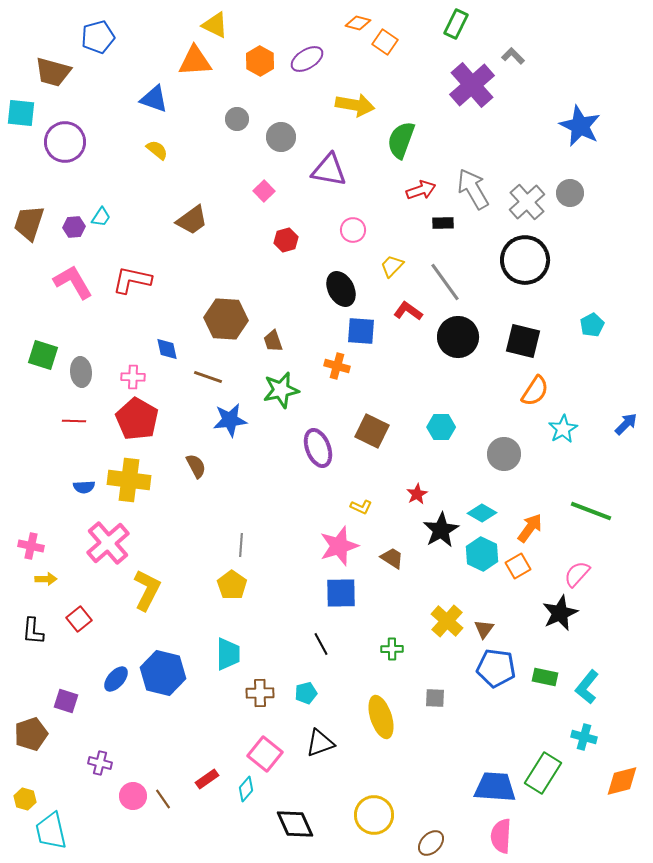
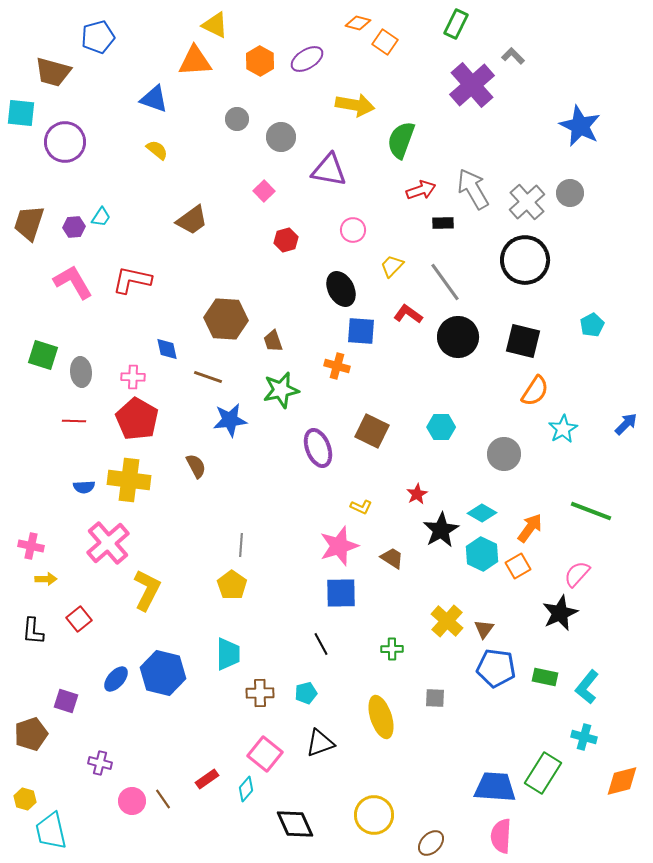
red L-shape at (408, 311): moved 3 px down
pink circle at (133, 796): moved 1 px left, 5 px down
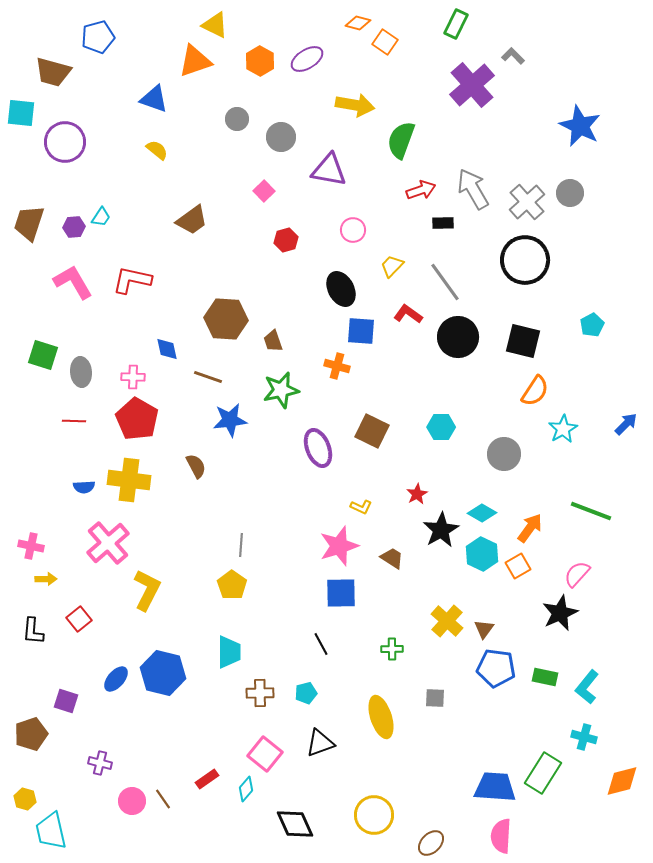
orange triangle at (195, 61): rotated 15 degrees counterclockwise
cyan trapezoid at (228, 654): moved 1 px right, 2 px up
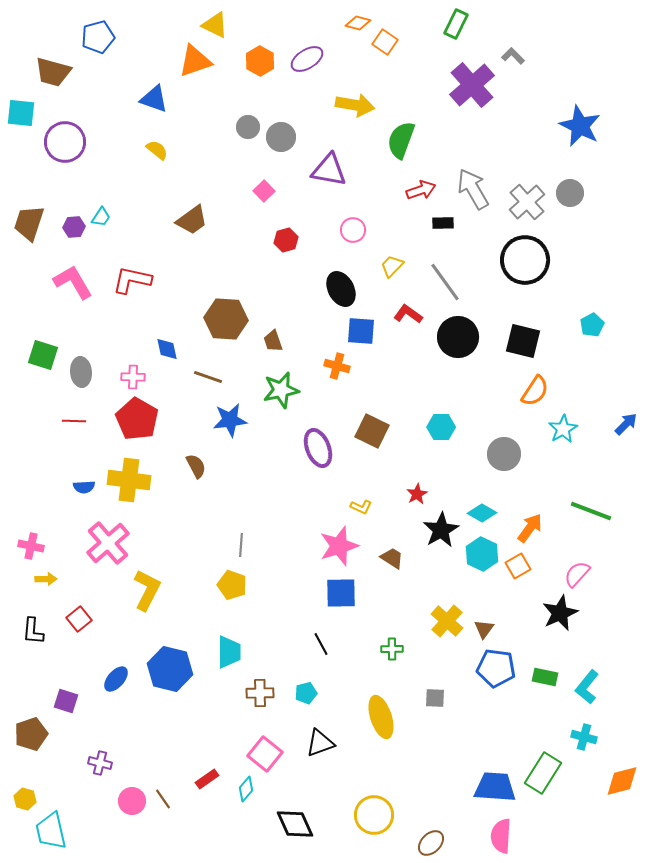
gray circle at (237, 119): moved 11 px right, 8 px down
yellow pentagon at (232, 585): rotated 16 degrees counterclockwise
blue hexagon at (163, 673): moved 7 px right, 4 px up
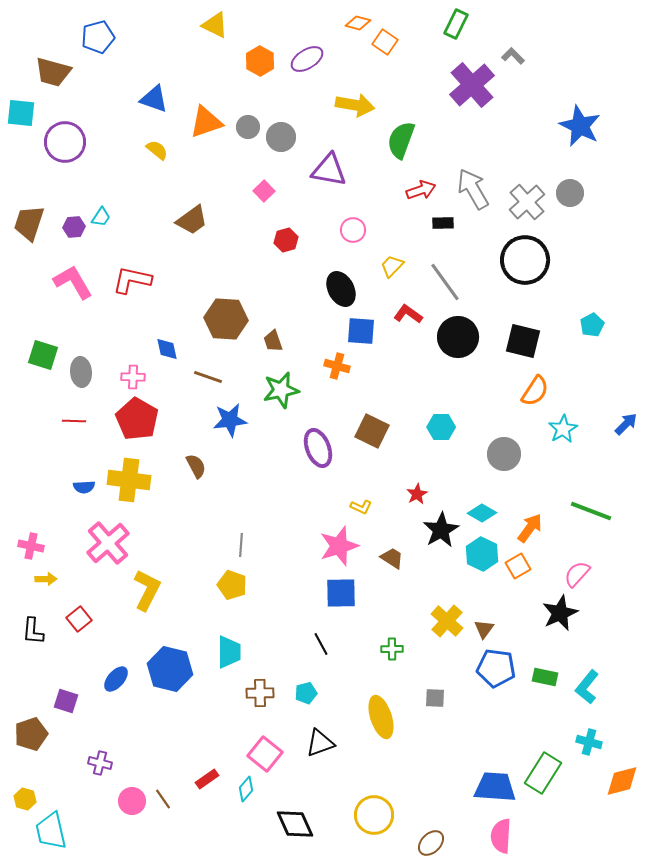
orange triangle at (195, 61): moved 11 px right, 61 px down
cyan cross at (584, 737): moved 5 px right, 5 px down
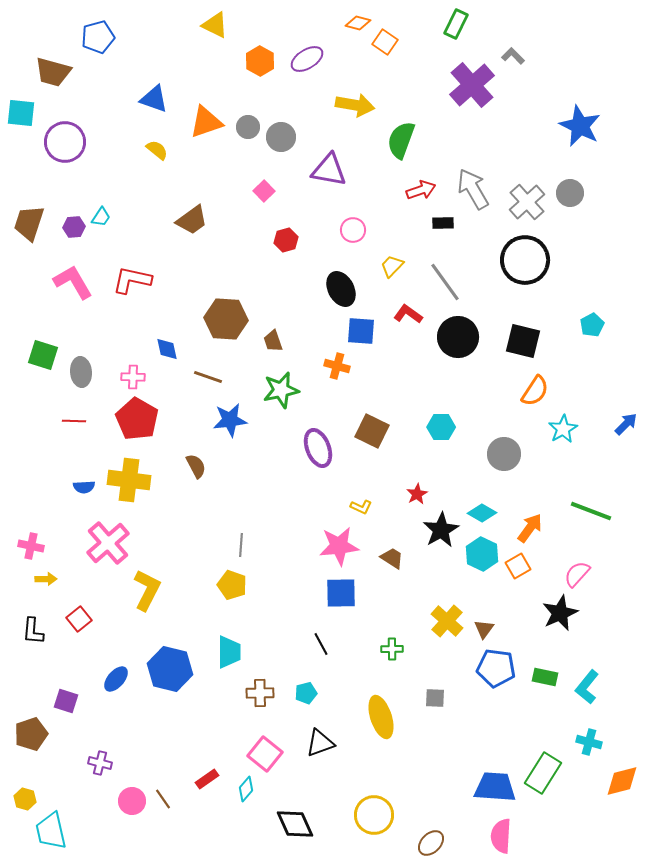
pink star at (339, 546): rotated 12 degrees clockwise
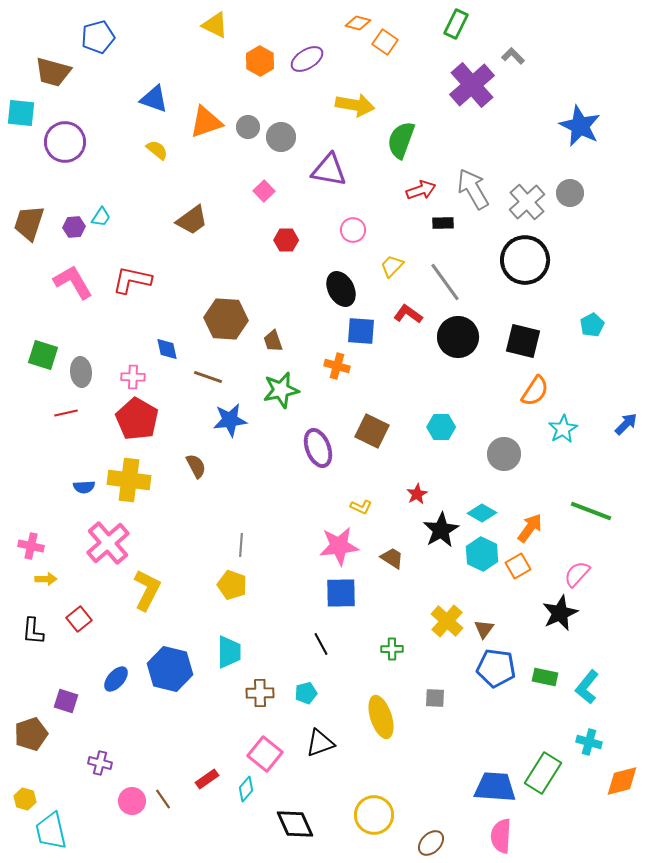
red hexagon at (286, 240): rotated 15 degrees clockwise
red line at (74, 421): moved 8 px left, 8 px up; rotated 15 degrees counterclockwise
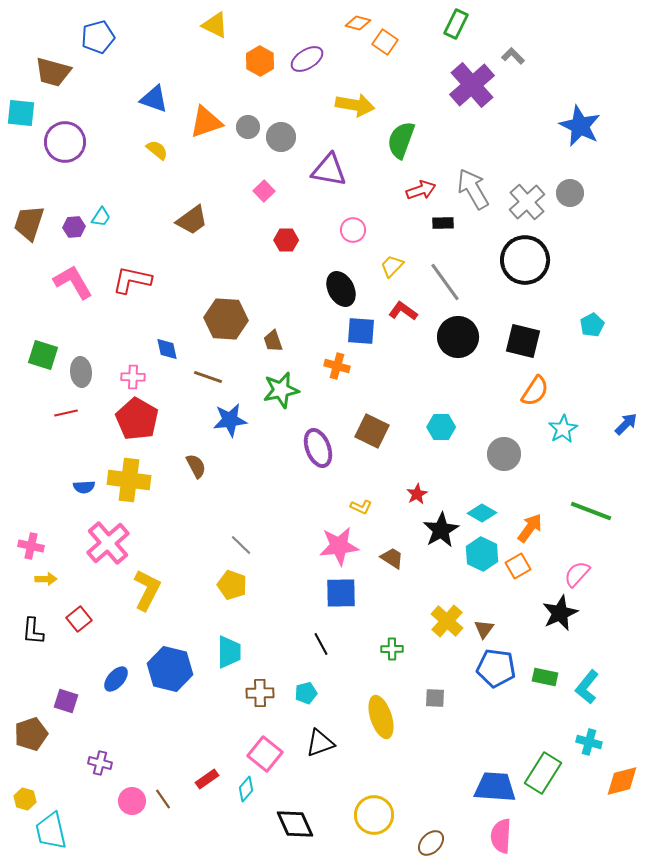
red L-shape at (408, 314): moved 5 px left, 3 px up
gray line at (241, 545): rotated 50 degrees counterclockwise
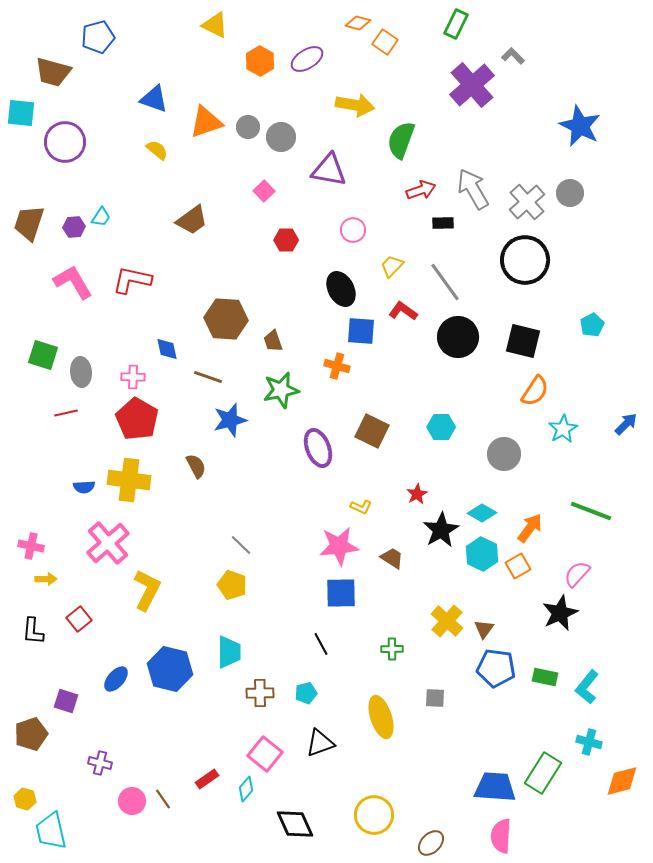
blue star at (230, 420): rotated 8 degrees counterclockwise
